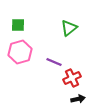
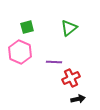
green square: moved 9 px right, 2 px down; rotated 16 degrees counterclockwise
pink hexagon: rotated 20 degrees counterclockwise
purple line: rotated 21 degrees counterclockwise
red cross: moved 1 px left
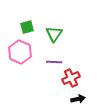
green triangle: moved 15 px left, 6 px down; rotated 18 degrees counterclockwise
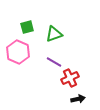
green triangle: rotated 36 degrees clockwise
pink hexagon: moved 2 px left
purple line: rotated 28 degrees clockwise
red cross: moved 1 px left
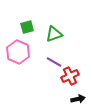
red cross: moved 2 px up
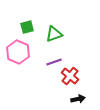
purple line: rotated 49 degrees counterclockwise
red cross: rotated 24 degrees counterclockwise
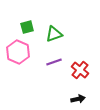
red cross: moved 10 px right, 6 px up
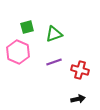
red cross: rotated 24 degrees counterclockwise
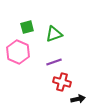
red cross: moved 18 px left, 12 px down
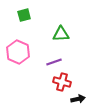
green square: moved 3 px left, 12 px up
green triangle: moved 7 px right; rotated 18 degrees clockwise
